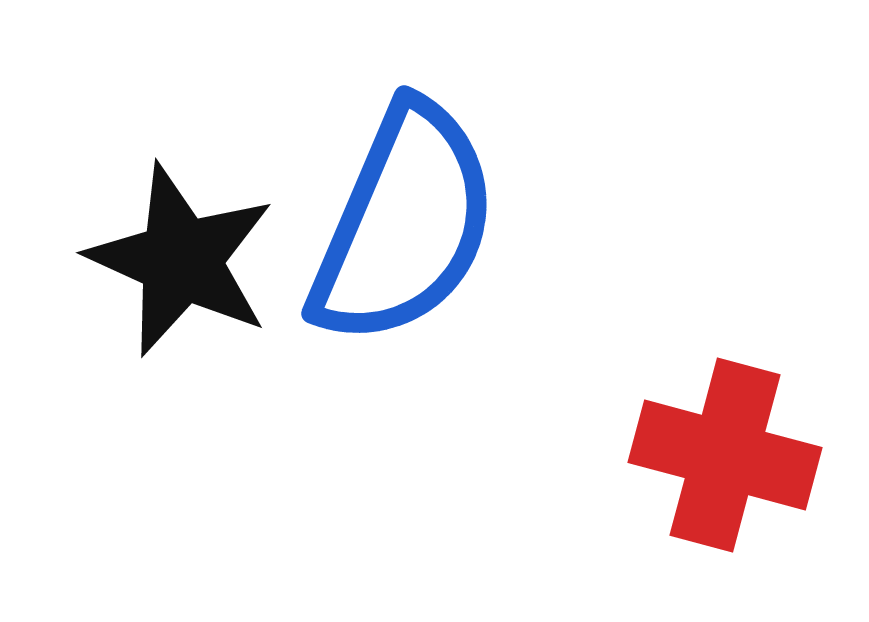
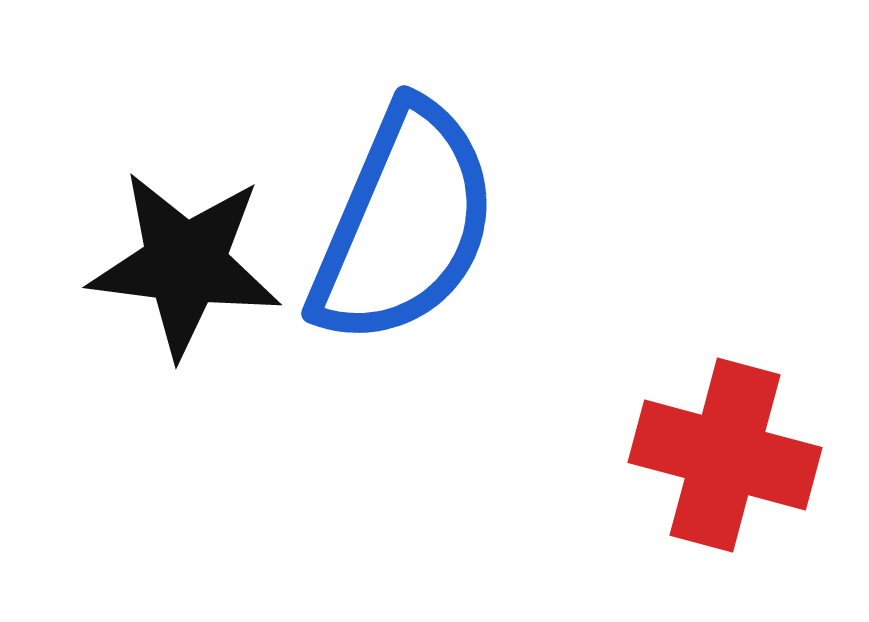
black star: moved 4 px right, 4 px down; rotated 17 degrees counterclockwise
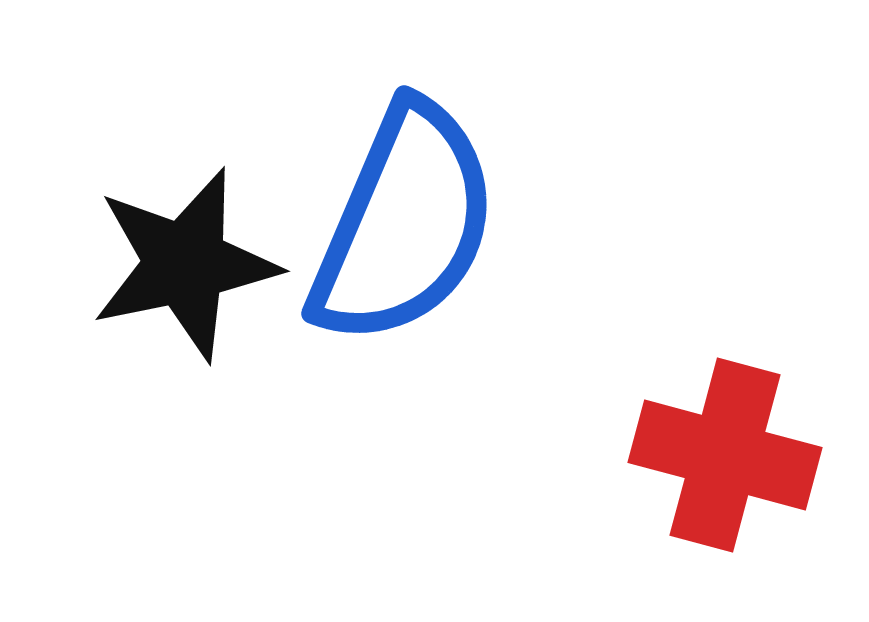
black star: rotated 19 degrees counterclockwise
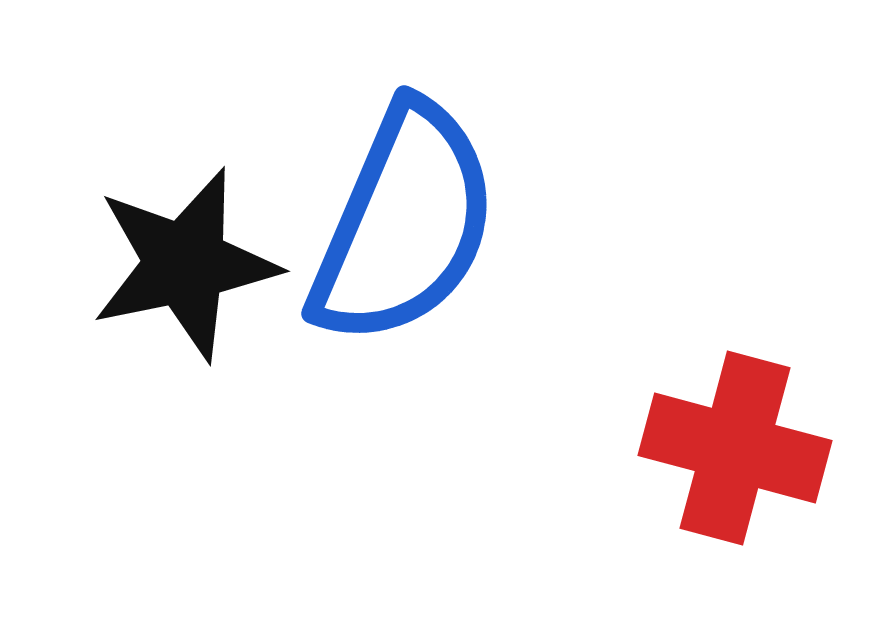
red cross: moved 10 px right, 7 px up
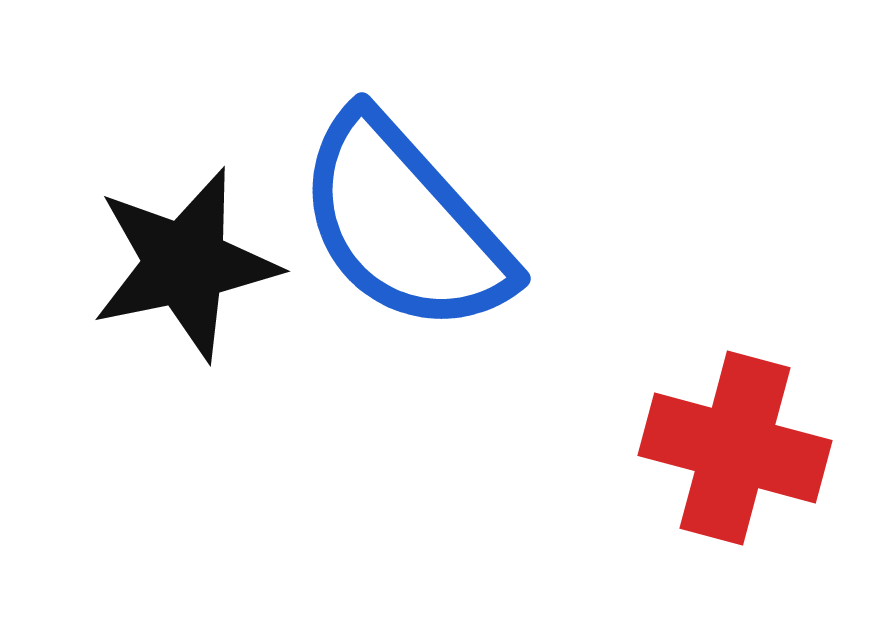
blue semicircle: rotated 115 degrees clockwise
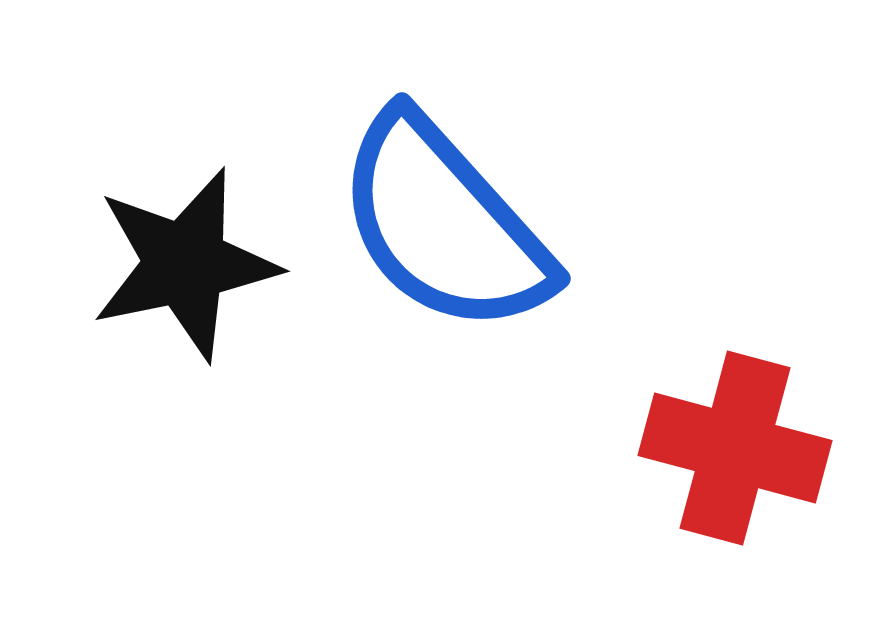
blue semicircle: moved 40 px right
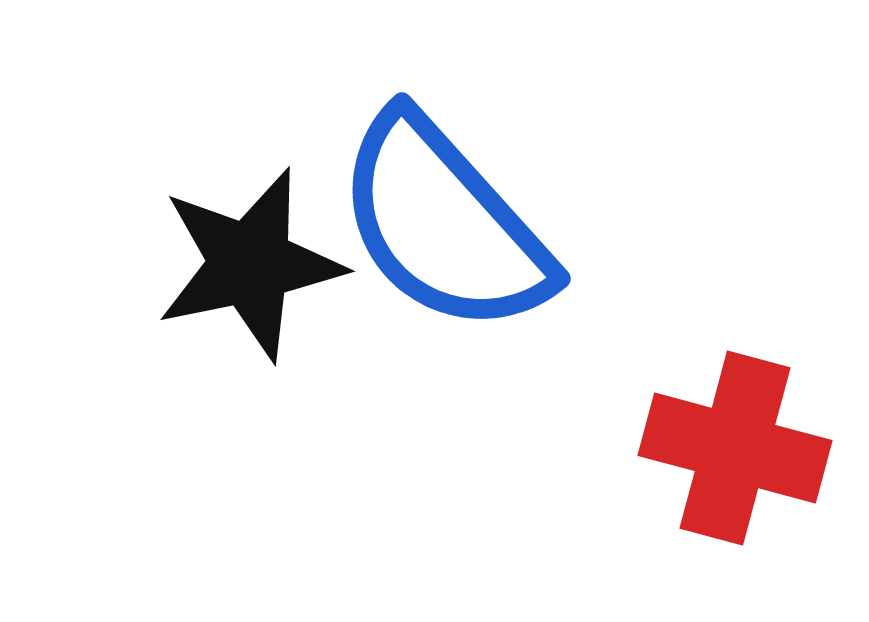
black star: moved 65 px right
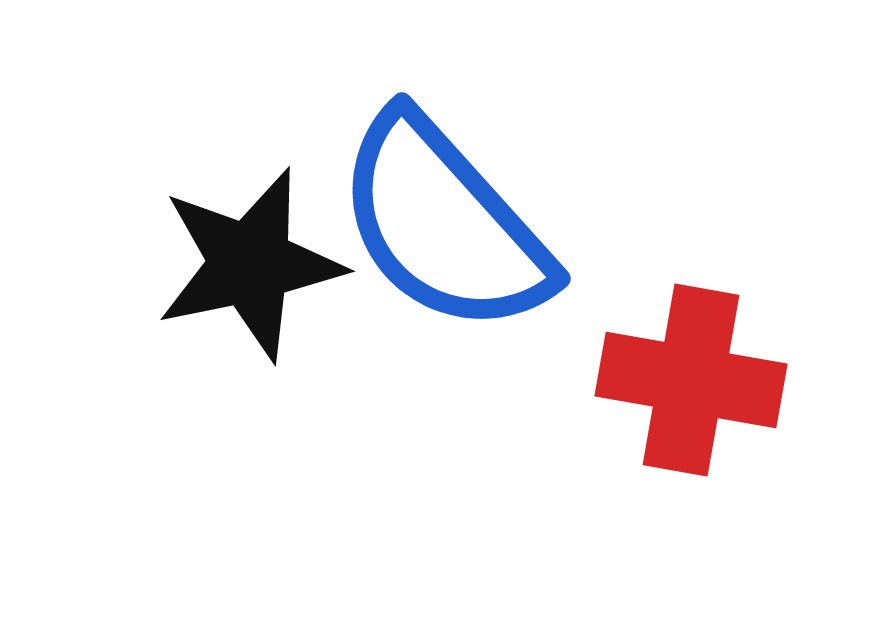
red cross: moved 44 px left, 68 px up; rotated 5 degrees counterclockwise
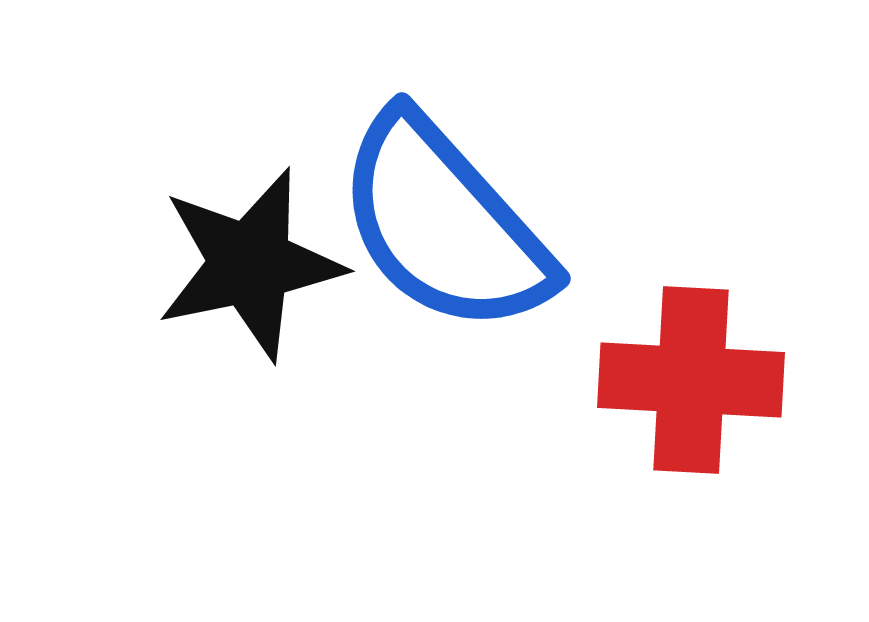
red cross: rotated 7 degrees counterclockwise
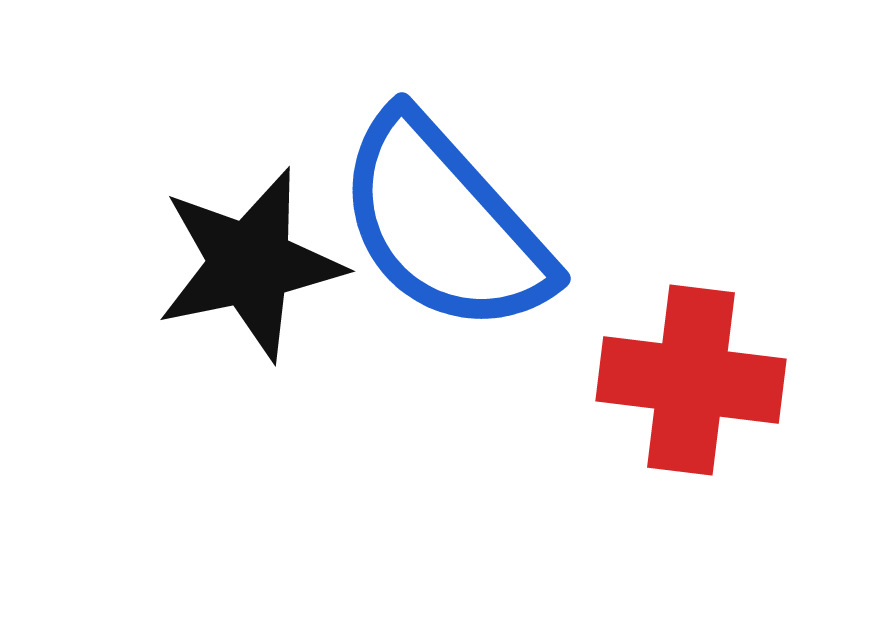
red cross: rotated 4 degrees clockwise
